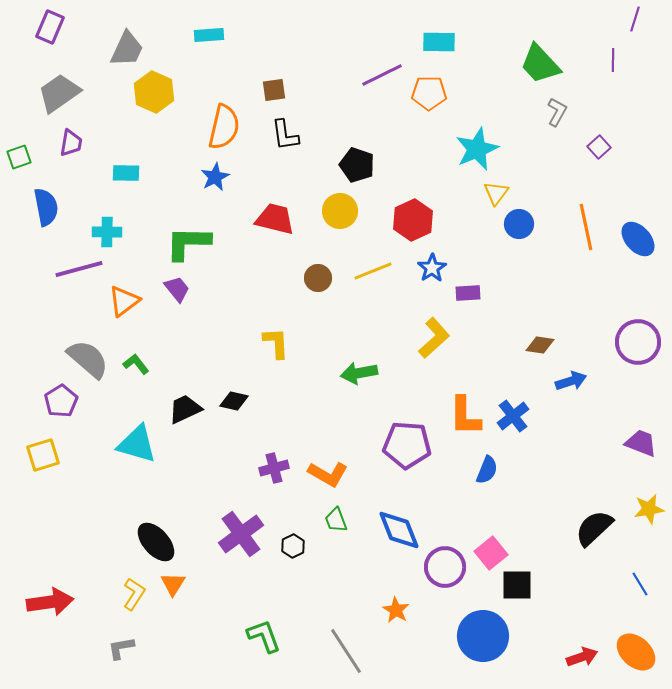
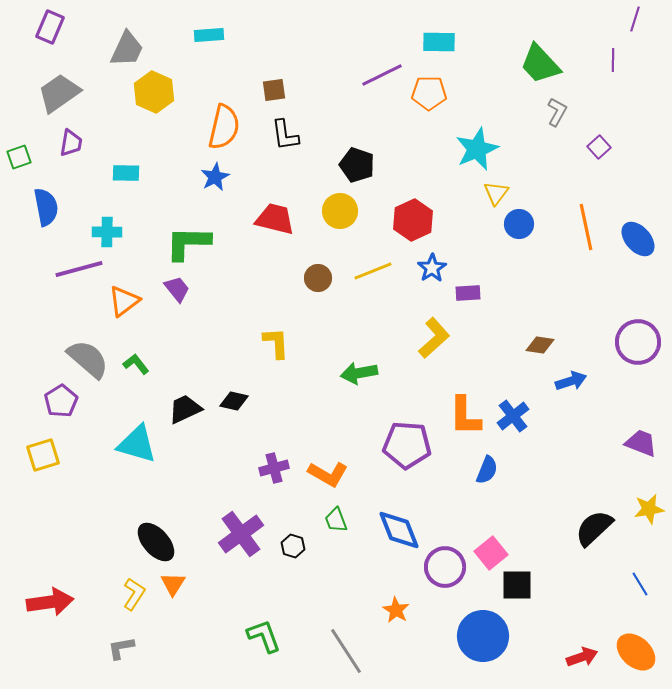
black hexagon at (293, 546): rotated 15 degrees counterclockwise
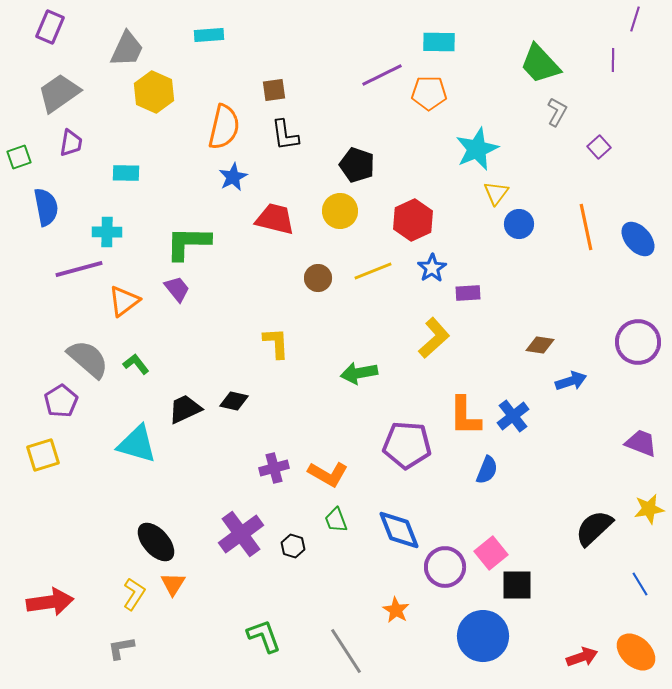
blue star at (215, 177): moved 18 px right
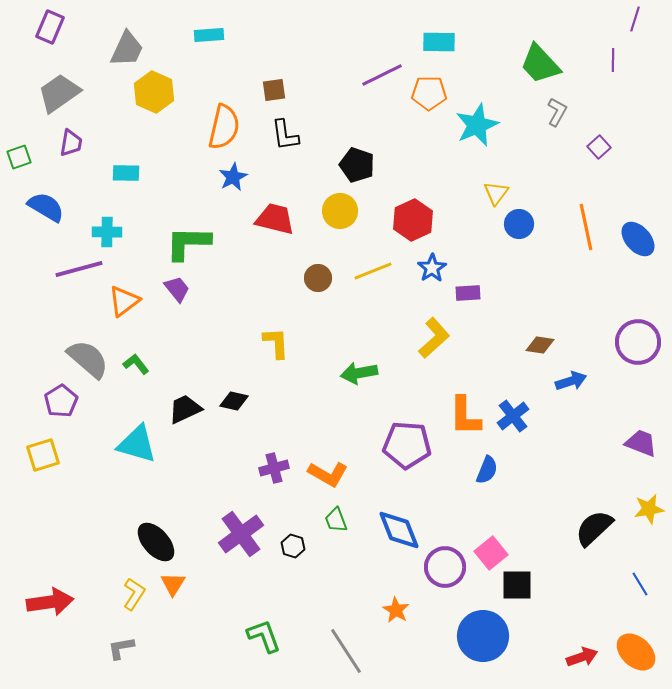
cyan star at (477, 149): moved 24 px up
blue semicircle at (46, 207): rotated 48 degrees counterclockwise
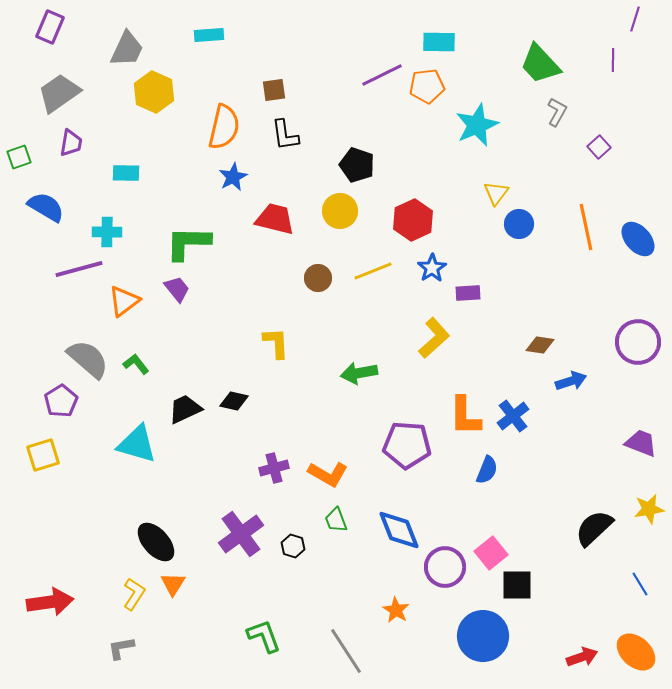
orange pentagon at (429, 93): moved 2 px left, 7 px up; rotated 8 degrees counterclockwise
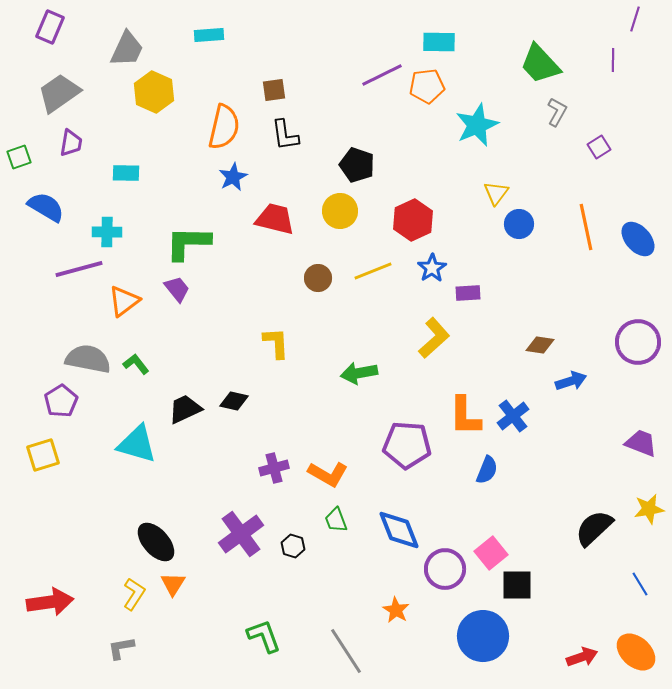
purple square at (599, 147): rotated 10 degrees clockwise
gray semicircle at (88, 359): rotated 30 degrees counterclockwise
purple circle at (445, 567): moved 2 px down
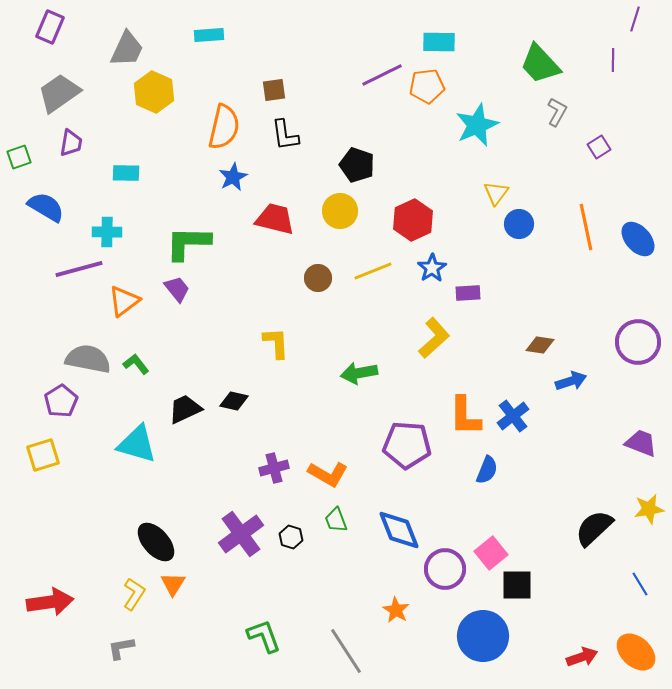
black hexagon at (293, 546): moved 2 px left, 9 px up
